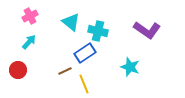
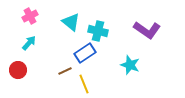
cyan arrow: moved 1 px down
cyan star: moved 2 px up
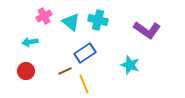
pink cross: moved 14 px right
cyan cross: moved 11 px up
cyan arrow: moved 1 px right, 1 px up; rotated 140 degrees counterclockwise
red circle: moved 8 px right, 1 px down
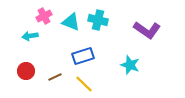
cyan triangle: rotated 18 degrees counterclockwise
cyan arrow: moved 6 px up
blue rectangle: moved 2 px left, 3 px down; rotated 15 degrees clockwise
brown line: moved 10 px left, 6 px down
yellow line: rotated 24 degrees counterclockwise
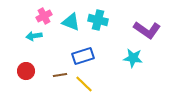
cyan arrow: moved 4 px right
cyan star: moved 3 px right, 7 px up; rotated 12 degrees counterclockwise
brown line: moved 5 px right, 2 px up; rotated 16 degrees clockwise
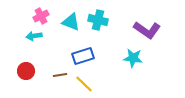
pink cross: moved 3 px left
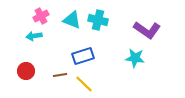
cyan triangle: moved 1 px right, 2 px up
cyan star: moved 2 px right
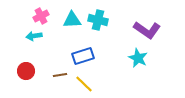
cyan triangle: rotated 24 degrees counterclockwise
cyan star: moved 3 px right; rotated 18 degrees clockwise
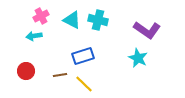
cyan triangle: rotated 30 degrees clockwise
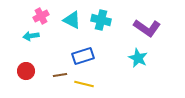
cyan cross: moved 3 px right
purple L-shape: moved 2 px up
cyan arrow: moved 3 px left
yellow line: rotated 30 degrees counterclockwise
